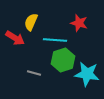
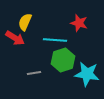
yellow semicircle: moved 6 px left
gray line: rotated 24 degrees counterclockwise
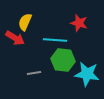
green hexagon: rotated 25 degrees clockwise
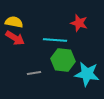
yellow semicircle: moved 11 px left; rotated 78 degrees clockwise
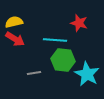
yellow semicircle: rotated 24 degrees counterclockwise
red arrow: moved 1 px down
cyan star: rotated 20 degrees clockwise
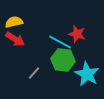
red star: moved 2 px left, 11 px down
cyan line: moved 5 px right, 2 px down; rotated 25 degrees clockwise
gray line: rotated 40 degrees counterclockwise
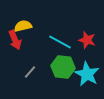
yellow semicircle: moved 9 px right, 4 px down
red star: moved 10 px right, 6 px down
red arrow: moved 1 px down; rotated 36 degrees clockwise
green hexagon: moved 7 px down
gray line: moved 4 px left, 1 px up
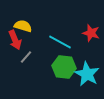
yellow semicircle: rotated 30 degrees clockwise
red star: moved 4 px right, 7 px up
green hexagon: moved 1 px right
gray line: moved 4 px left, 15 px up
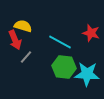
cyan star: rotated 25 degrees counterclockwise
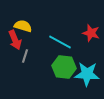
gray line: moved 1 px left, 1 px up; rotated 24 degrees counterclockwise
